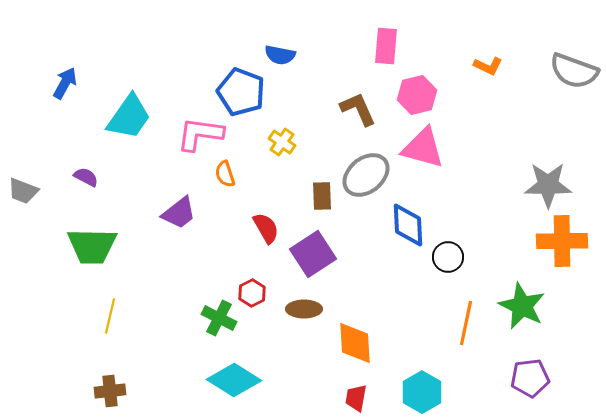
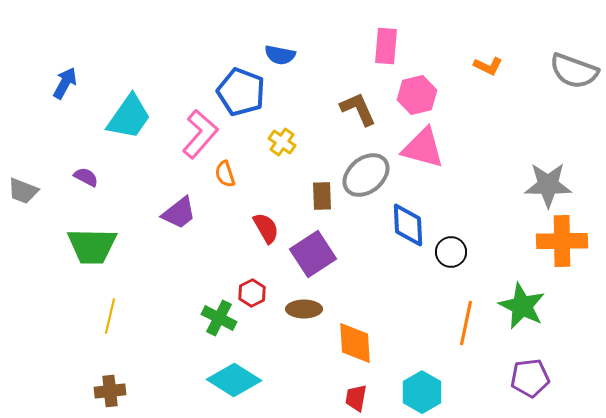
pink L-shape: rotated 123 degrees clockwise
black circle: moved 3 px right, 5 px up
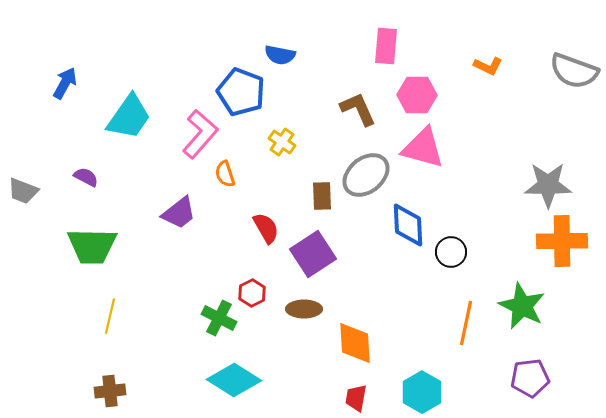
pink hexagon: rotated 15 degrees clockwise
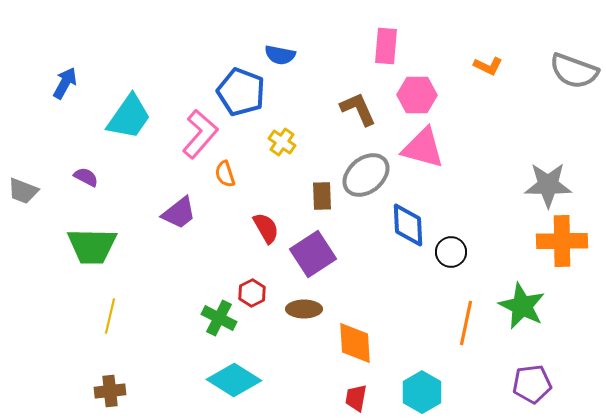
purple pentagon: moved 2 px right, 6 px down
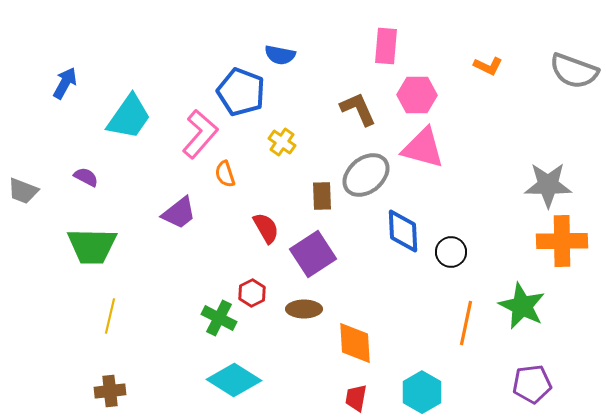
blue diamond: moved 5 px left, 6 px down
